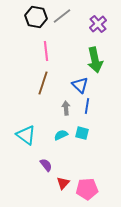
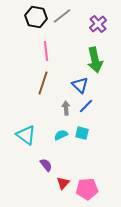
blue line: moved 1 px left; rotated 35 degrees clockwise
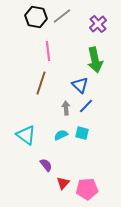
pink line: moved 2 px right
brown line: moved 2 px left
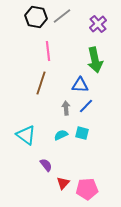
blue triangle: rotated 42 degrees counterclockwise
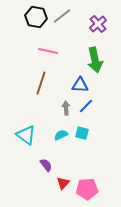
pink line: rotated 72 degrees counterclockwise
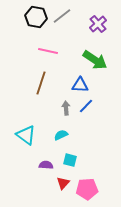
green arrow: rotated 45 degrees counterclockwise
cyan square: moved 12 px left, 27 px down
purple semicircle: rotated 48 degrees counterclockwise
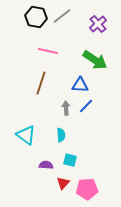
cyan semicircle: rotated 112 degrees clockwise
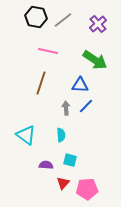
gray line: moved 1 px right, 4 px down
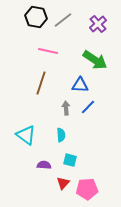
blue line: moved 2 px right, 1 px down
purple semicircle: moved 2 px left
